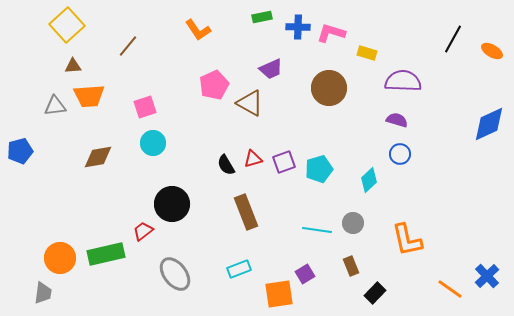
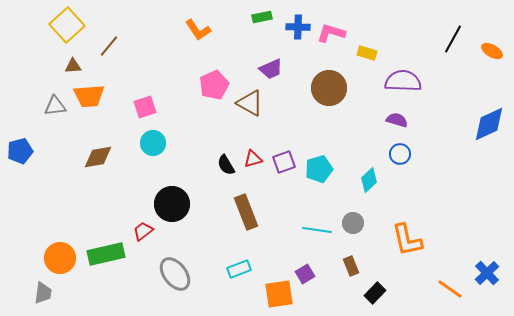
brown line at (128, 46): moved 19 px left
blue cross at (487, 276): moved 3 px up
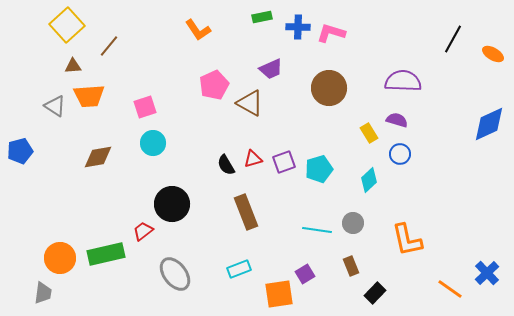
orange ellipse at (492, 51): moved 1 px right, 3 px down
yellow rectangle at (367, 53): moved 2 px right, 80 px down; rotated 42 degrees clockwise
gray triangle at (55, 106): rotated 40 degrees clockwise
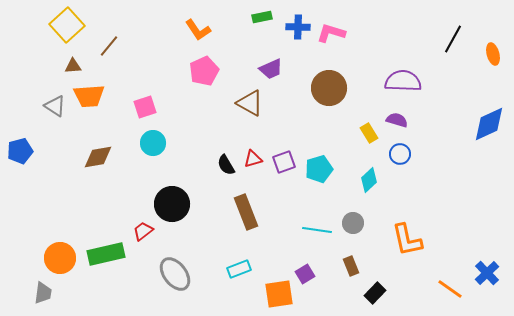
orange ellipse at (493, 54): rotated 45 degrees clockwise
pink pentagon at (214, 85): moved 10 px left, 14 px up
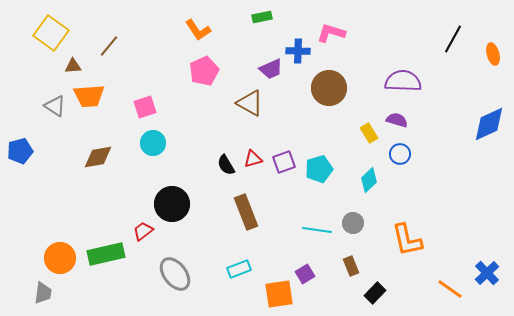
yellow square at (67, 25): moved 16 px left, 8 px down; rotated 12 degrees counterclockwise
blue cross at (298, 27): moved 24 px down
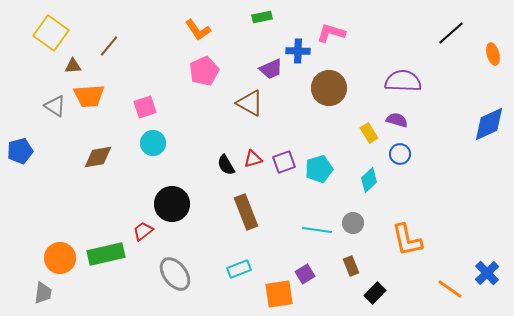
black line at (453, 39): moved 2 px left, 6 px up; rotated 20 degrees clockwise
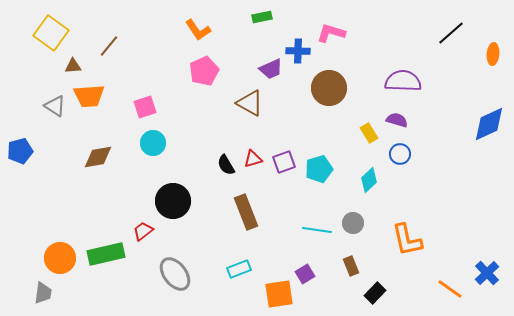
orange ellipse at (493, 54): rotated 20 degrees clockwise
black circle at (172, 204): moved 1 px right, 3 px up
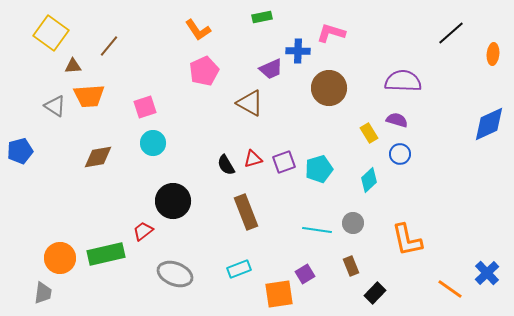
gray ellipse at (175, 274): rotated 32 degrees counterclockwise
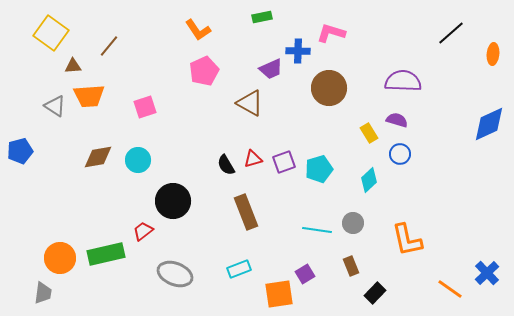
cyan circle at (153, 143): moved 15 px left, 17 px down
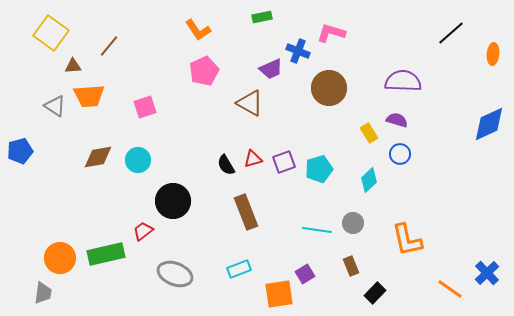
blue cross at (298, 51): rotated 20 degrees clockwise
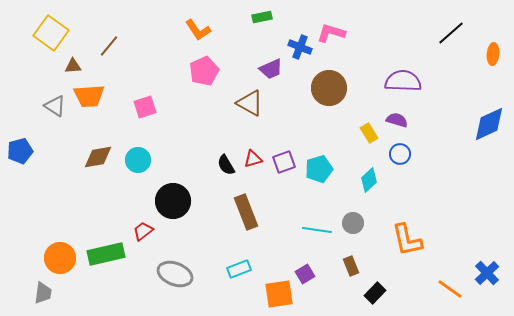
blue cross at (298, 51): moved 2 px right, 4 px up
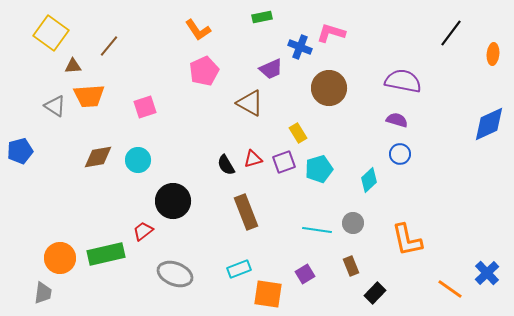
black line at (451, 33): rotated 12 degrees counterclockwise
purple semicircle at (403, 81): rotated 9 degrees clockwise
yellow rectangle at (369, 133): moved 71 px left
orange square at (279, 294): moved 11 px left; rotated 16 degrees clockwise
